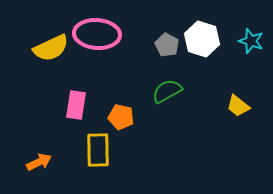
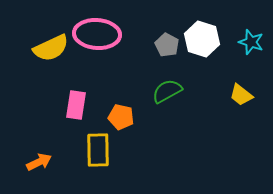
cyan star: moved 1 px down
yellow trapezoid: moved 3 px right, 11 px up
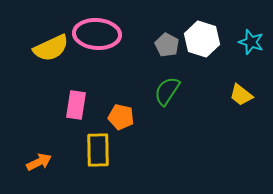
green semicircle: rotated 28 degrees counterclockwise
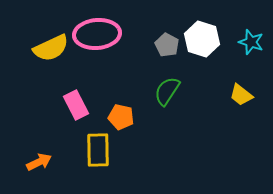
pink ellipse: rotated 9 degrees counterclockwise
pink rectangle: rotated 36 degrees counterclockwise
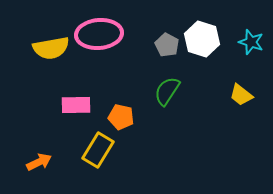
pink ellipse: moved 2 px right
yellow semicircle: rotated 15 degrees clockwise
pink rectangle: rotated 64 degrees counterclockwise
yellow rectangle: rotated 32 degrees clockwise
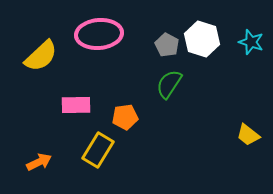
yellow semicircle: moved 10 px left, 8 px down; rotated 33 degrees counterclockwise
green semicircle: moved 2 px right, 7 px up
yellow trapezoid: moved 7 px right, 40 px down
orange pentagon: moved 4 px right; rotated 20 degrees counterclockwise
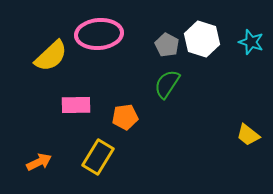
yellow semicircle: moved 10 px right
green semicircle: moved 2 px left
yellow rectangle: moved 7 px down
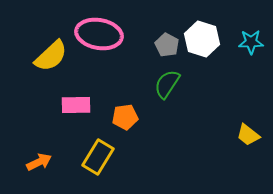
pink ellipse: rotated 15 degrees clockwise
cyan star: rotated 20 degrees counterclockwise
